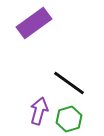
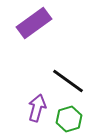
black line: moved 1 px left, 2 px up
purple arrow: moved 2 px left, 3 px up
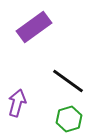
purple rectangle: moved 4 px down
purple arrow: moved 20 px left, 5 px up
